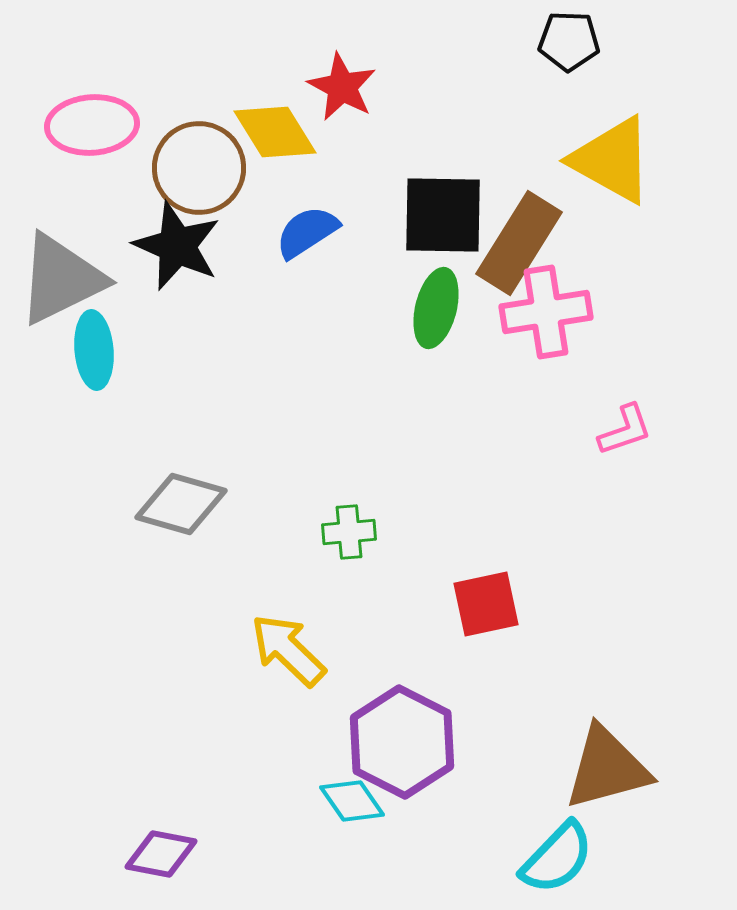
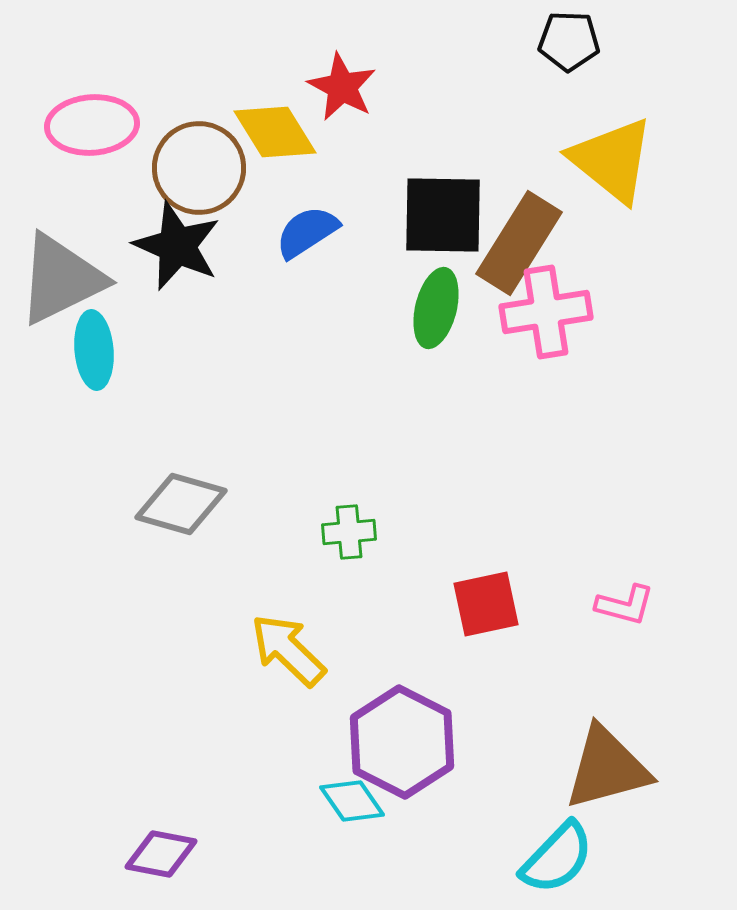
yellow triangle: rotated 10 degrees clockwise
pink L-shape: moved 175 px down; rotated 34 degrees clockwise
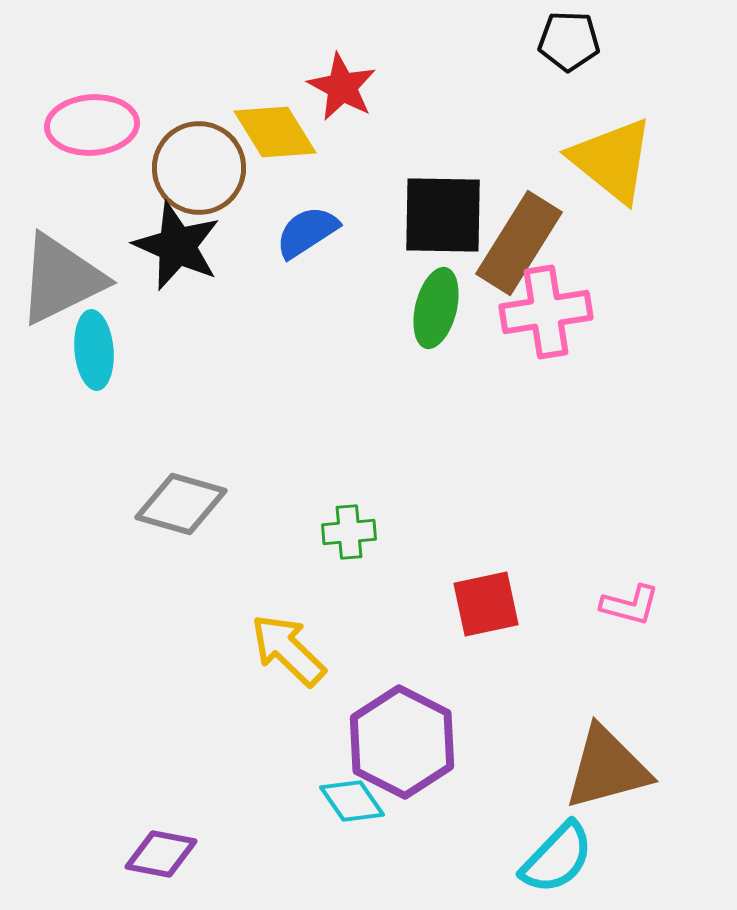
pink L-shape: moved 5 px right
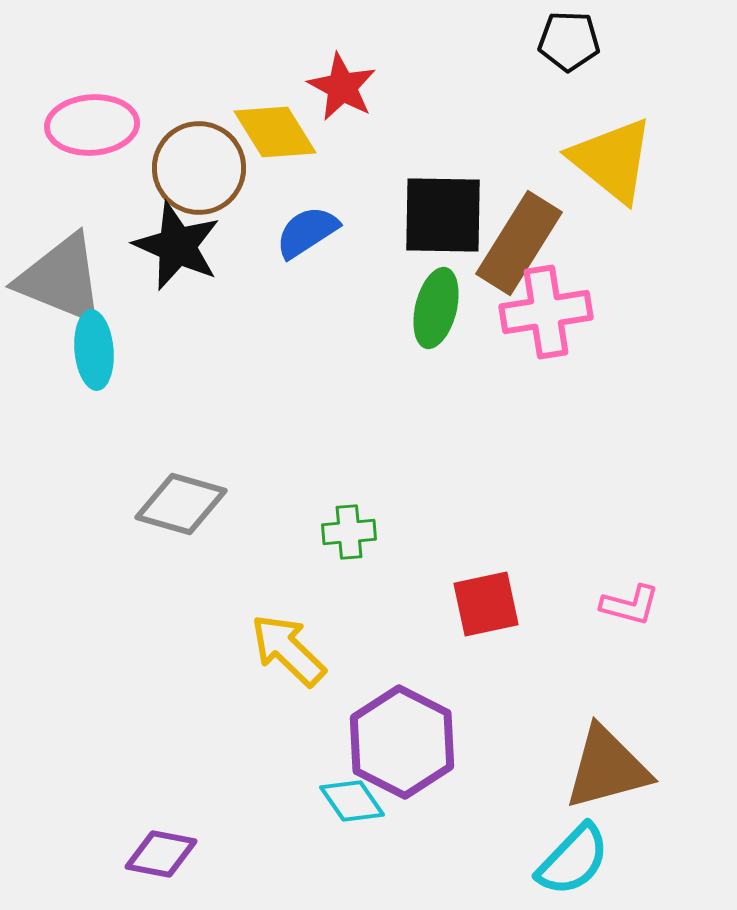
gray triangle: rotated 48 degrees clockwise
cyan semicircle: moved 16 px right, 2 px down
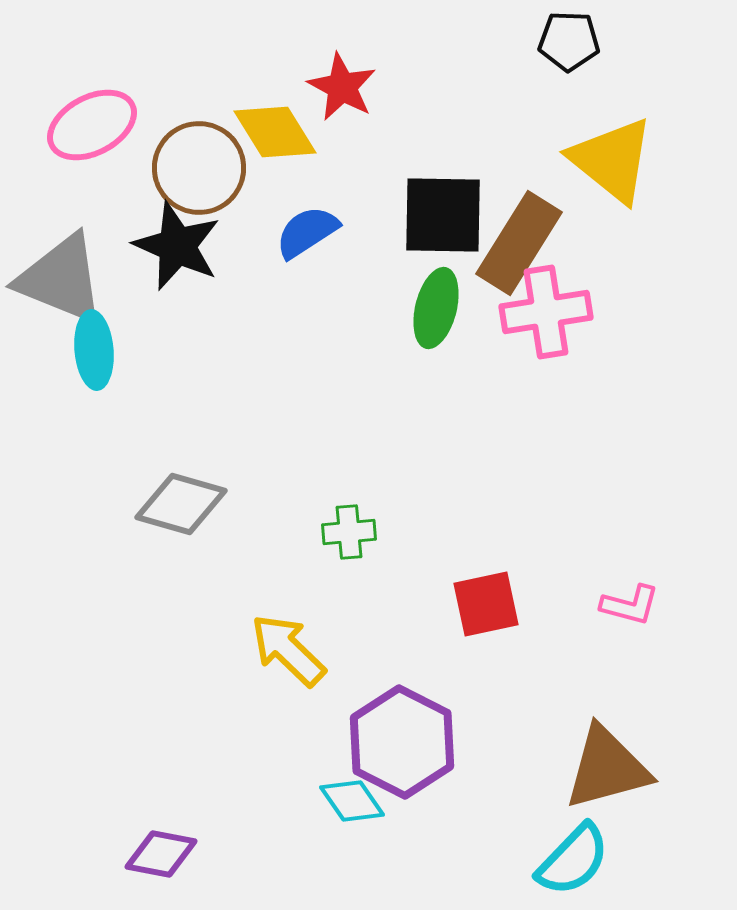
pink ellipse: rotated 24 degrees counterclockwise
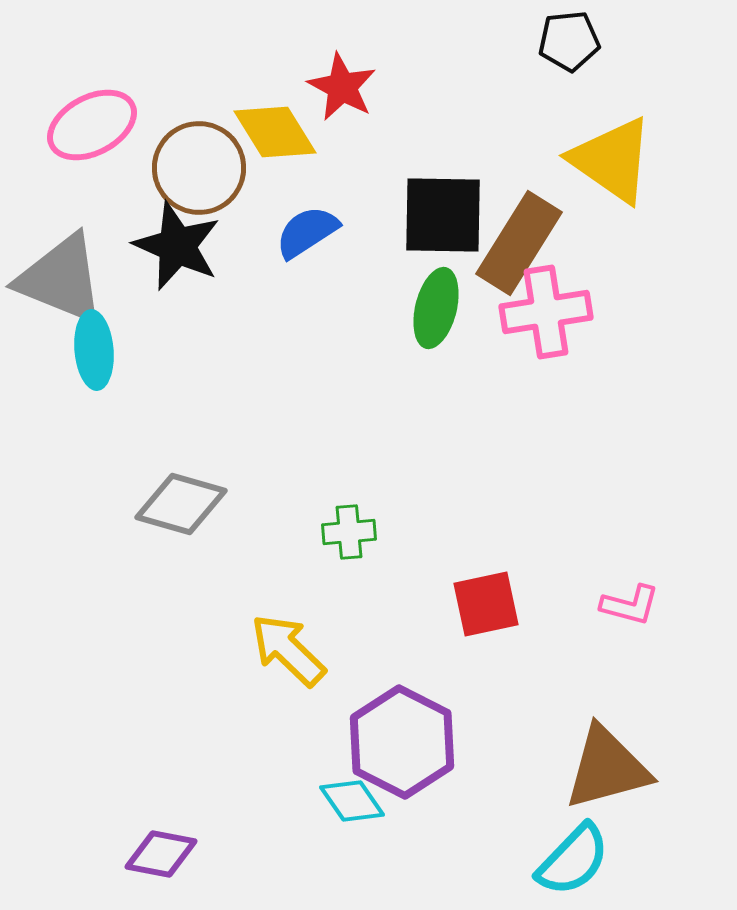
black pentagon: rotated 8 degrees counterclockwise
yellow triangle: rotated 4 degrees counterclockwise
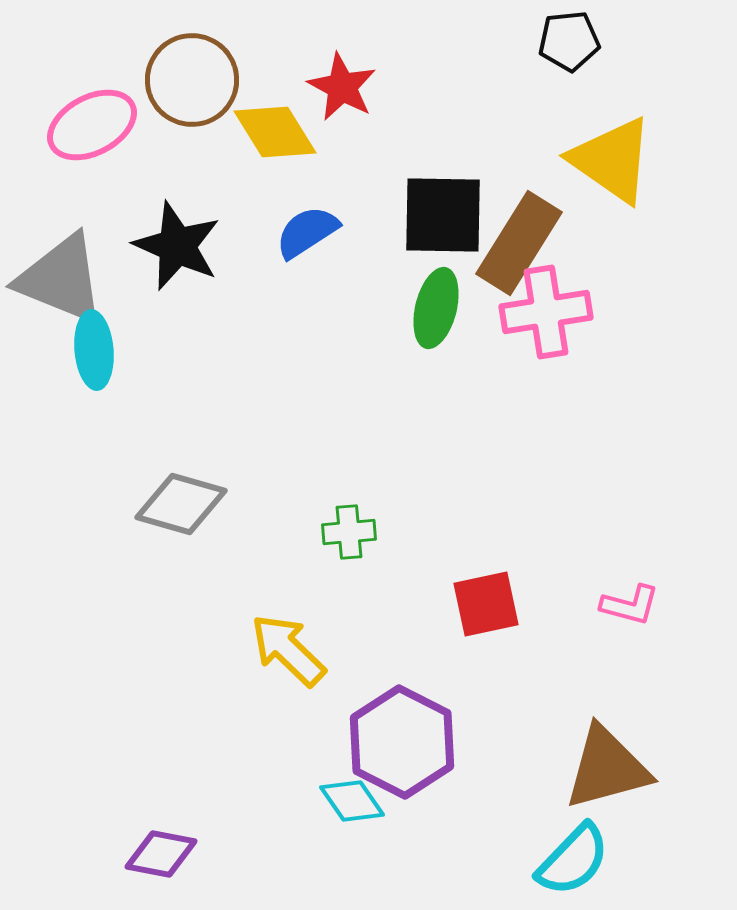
brown circle: moved 7 px left, 88 px up
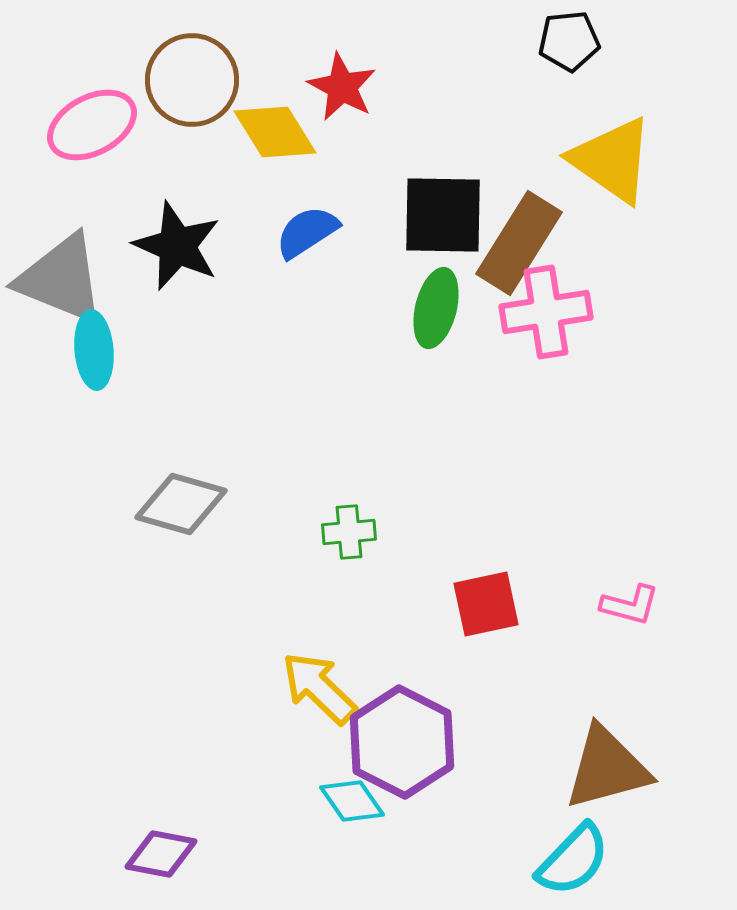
yellow arrow: moved 31 px right, 38 px down
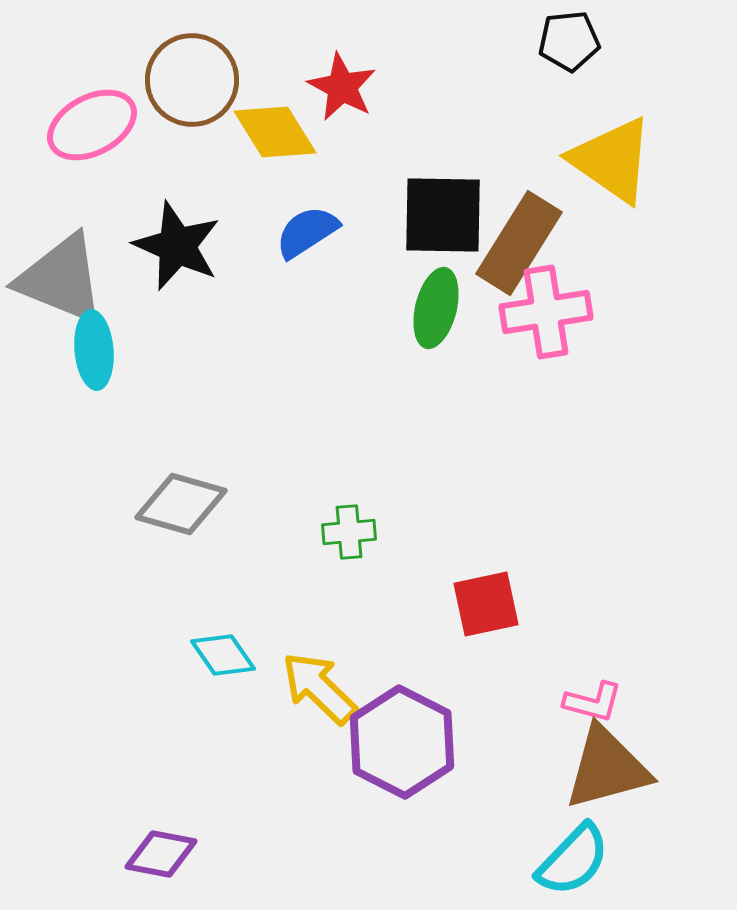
pink L-shape: moved 37 px left, 97 px down
cyan diamond: moved 129 px left, 146 px up
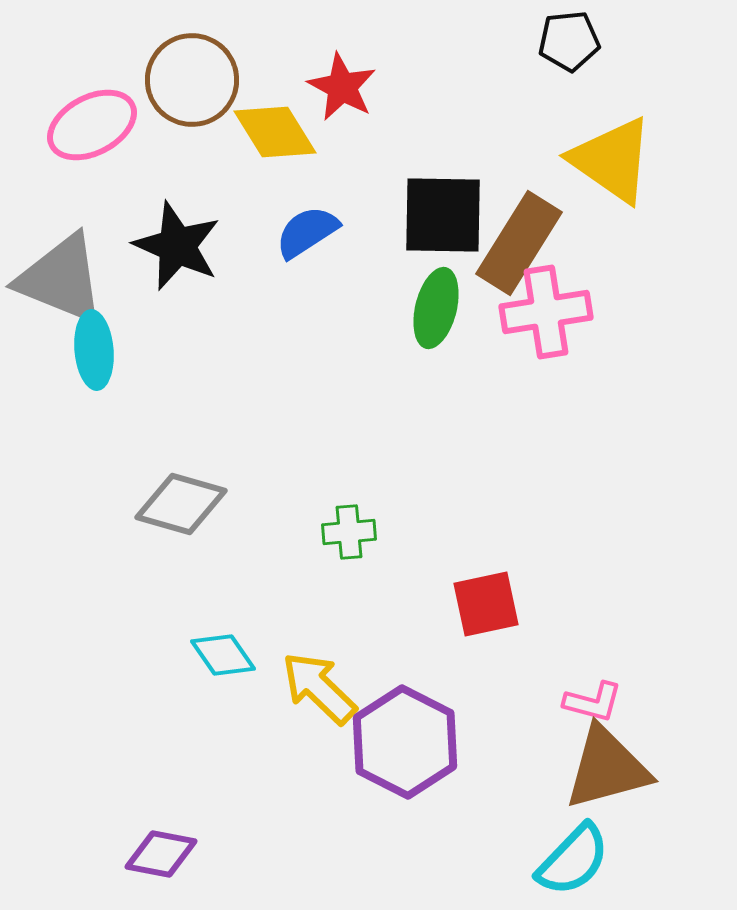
purple hexagon: moved 3 px right
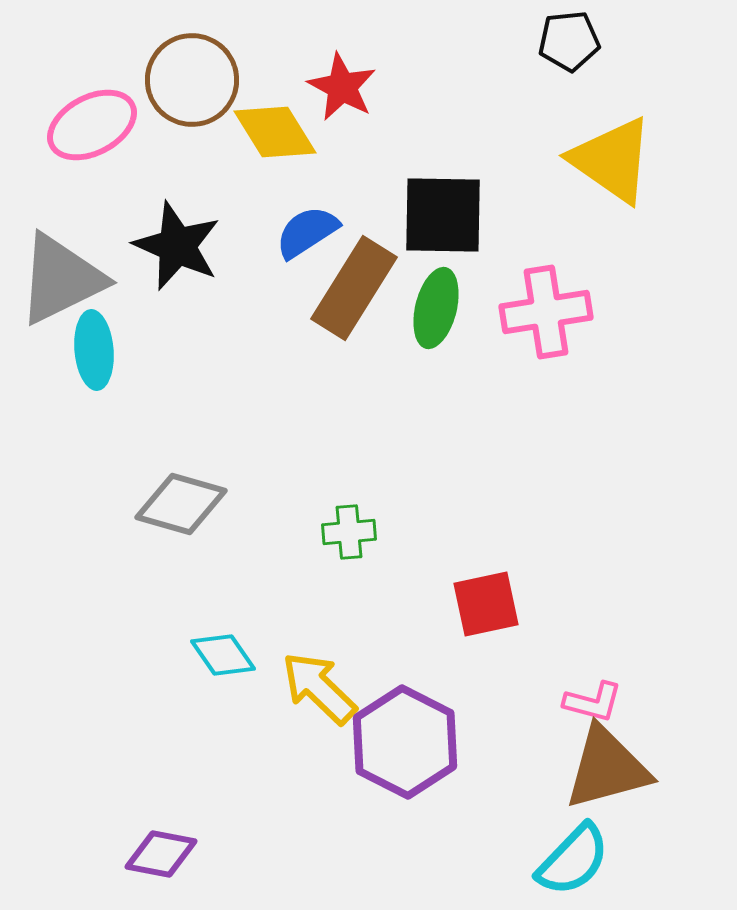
brown rectangle: moved 165 px left, 45 px down
gray triangle: rotated 48 degrees counterclockwise
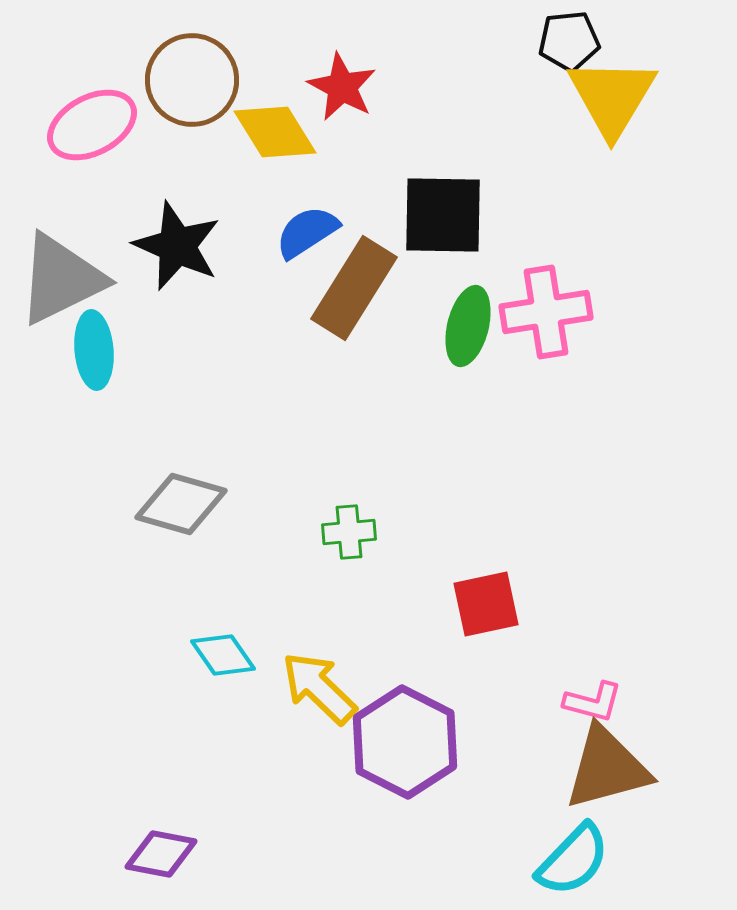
yellow triangle: moved 63 px up; rotated 26 degrees clockwise
green ellipse: moved 32 px right, 18 px down
